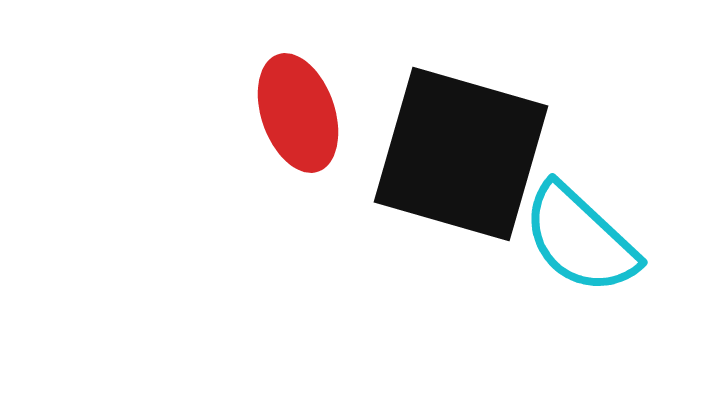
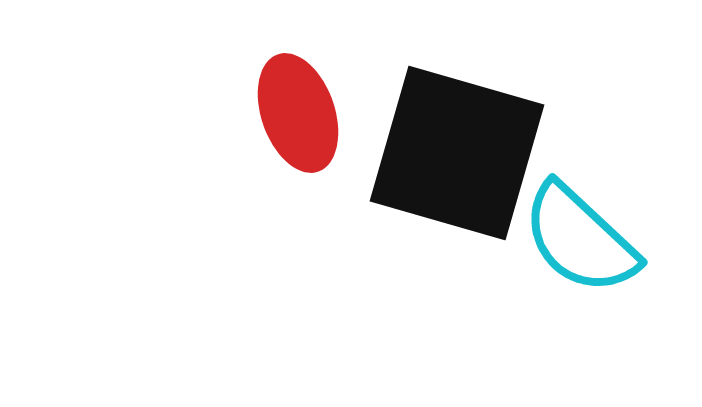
black square: moved 4 px left, 1 px up
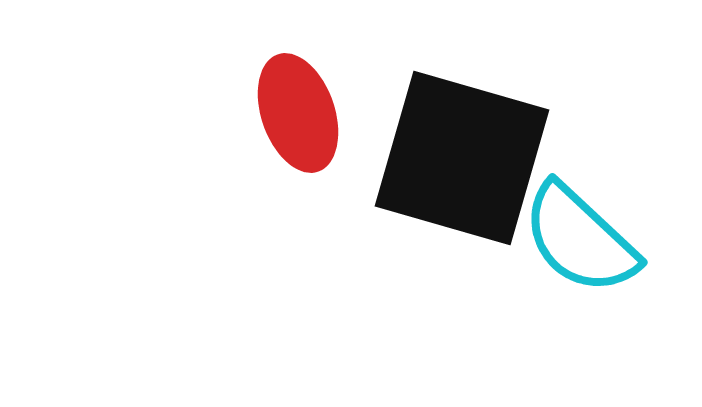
black square: moved 5 px right, 5 px down
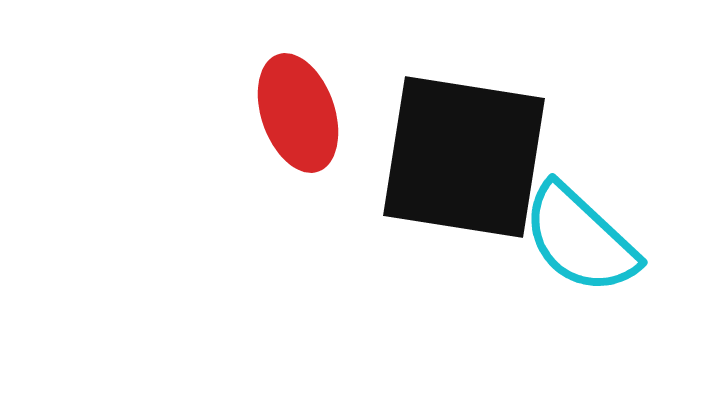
black square: moved 2 px right, 1 px up; rotated 7 degrees counterclockwise
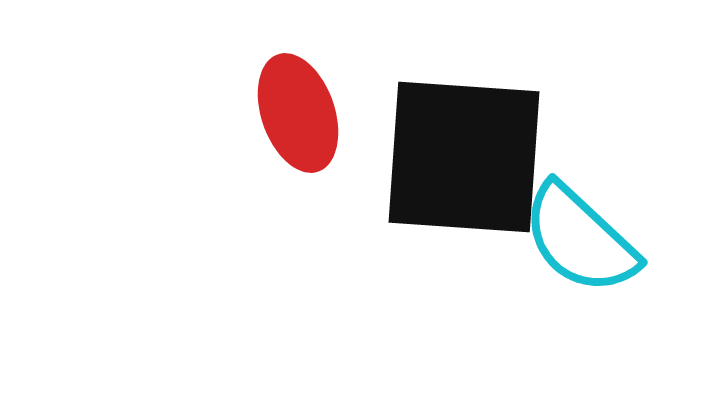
black square: rotated 5 degrees counterclockwise
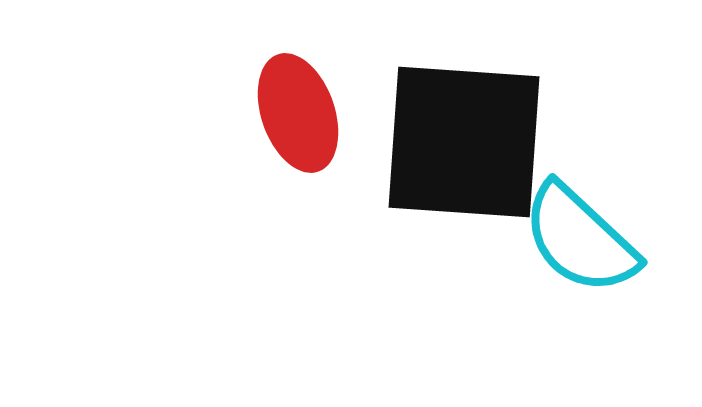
black square: moved 15 px up
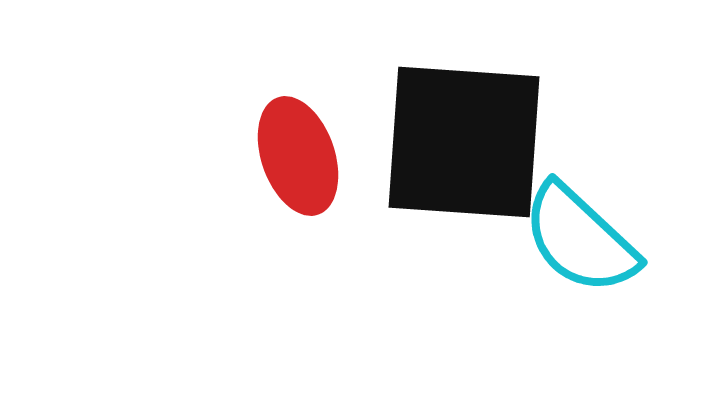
red ellipse: moved 43 px down
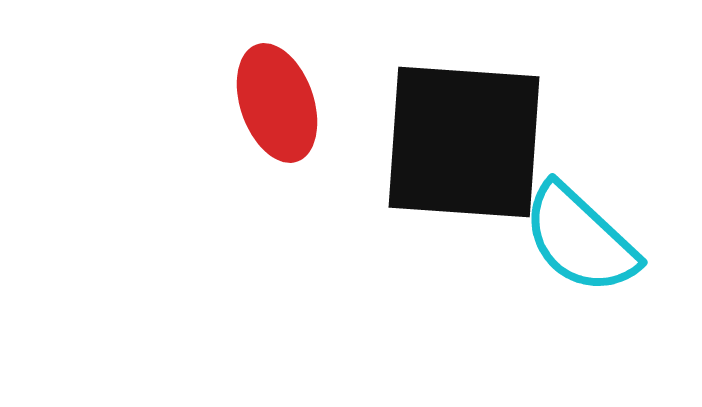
red ellipse: moved 21 px left, 53 px up
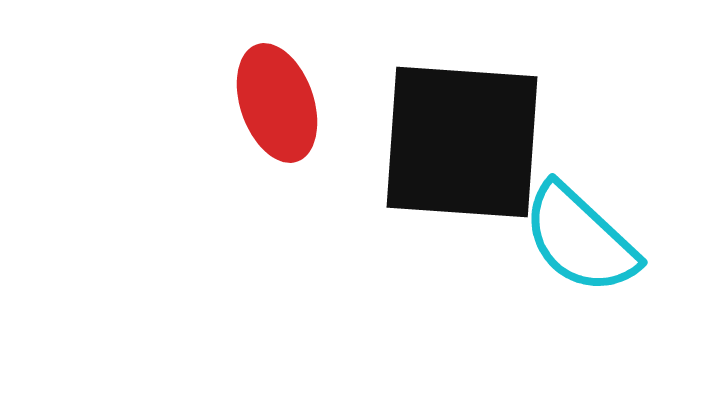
black square: moved 2 px left
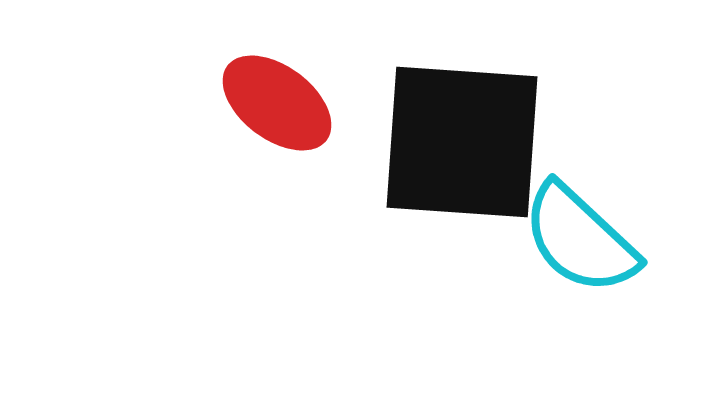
red ellipse: rotated 34 degrees counterclockwise
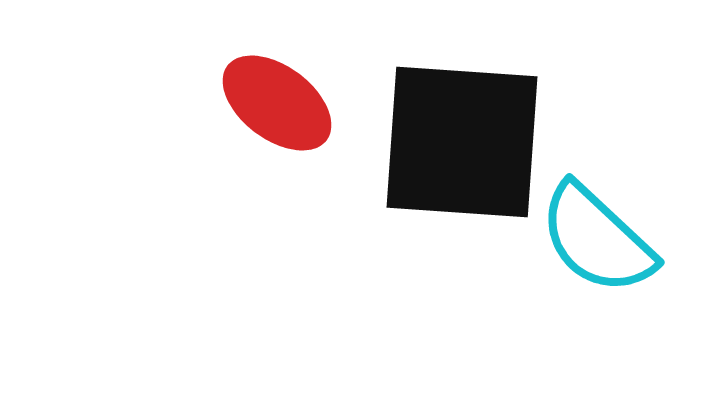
cyan semicircle: moved 17 px right
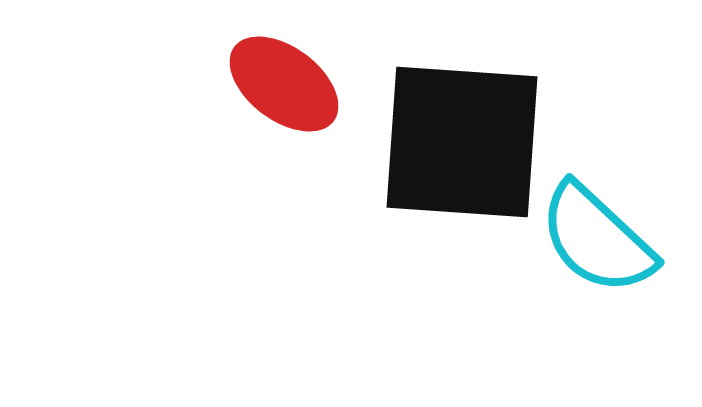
red ellipse: moved 7 px right, 19 px up
